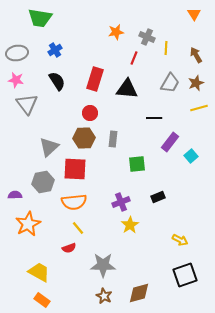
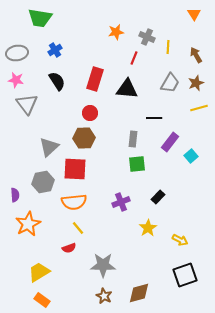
yellow line at (166, 48): moved 2 px right, 1 px up
gray rectangle at (113, 139): moved 20 px right
purple semicircle at (15, 195): rotated 88 degrees clockwise
black rectangle at (158, 197): rotated 24 degrees counterclockwise
yellow star at (130, 225): moved 18 px right, 3 px down
yellow trapezoid at (39, 272): rotated 60 degrees counterclockwise
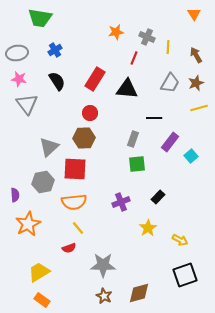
red rectangle at (95, 79): rotated 15 degrees clockwise
pink star at (16, 80): moved 3 px right, 1 px up
gray rectangle at (133, 139): rotated 14 degrees clockwise
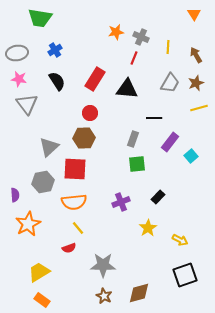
gray cross at (147, 37): moved 6 px left
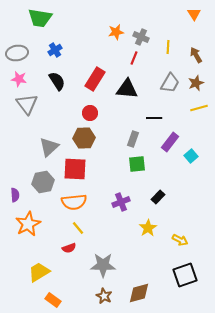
orange rectangle at (42, 300): moved 11 px right
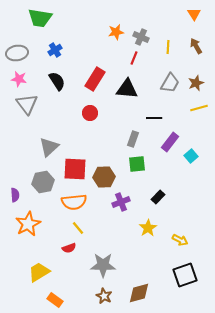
brown arrow at (196, 55): moved 9 px up
brown hexagon at (84, 138): moved 20 px right, 39 px down
orange rectangle at (53, 300): moved 2 px right
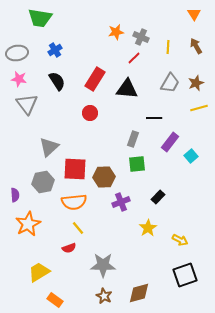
red line at (134, 58): rotated 24 degrees clockwise
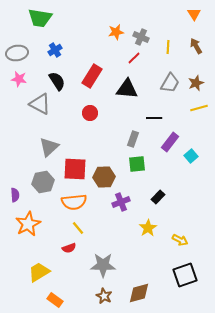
red rectangle at (95, 79): moved 3 px left, 3 px up
gray triangle at (27, 104): moved 13 px right; rotated 25 degrees counterclockwise
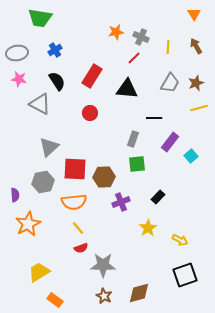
red semicircle at (69, 248): moved 12 px right
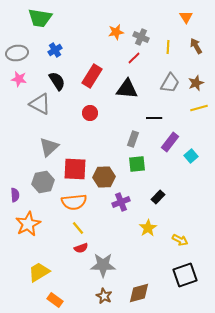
orange triangle at (194, 14): moved 8 px left, 3 px down
